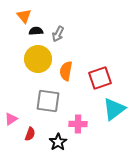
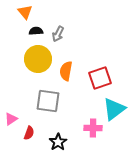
orange triangle: moved 1 px right, 4 px up
pink cross: moved 15 px right, 4 px down
red semicircle: moved 1 px left, 1 px up
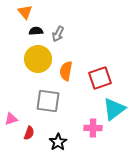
pink triangle: rotated 16 degrees clockwise
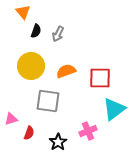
orange triangle: moved 2 px left
black semicircle: rotated 112 degrees clockwise
yellow circle: moved 7 px left, 7 px down
orange semicircle: rotated 60 degrees clockwise
red square: rotated 20 degrees clockwise
pink cross: moved 5 px left, 3 px down; rotated 24 degrees counterclockwise
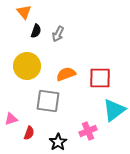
orange triangle: moved 1 px right
yellow circle: moved 4 px left
orange semicircle: moved 3 px down
cyan triangle: moved 1 px down
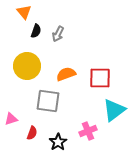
red semicircle: moved 3 px right
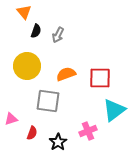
gray arrow: moved 1 px down
